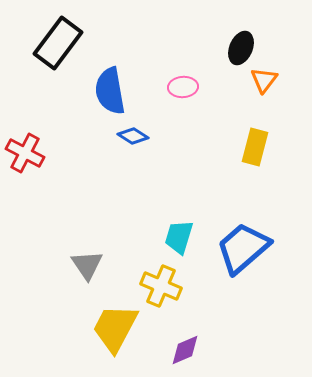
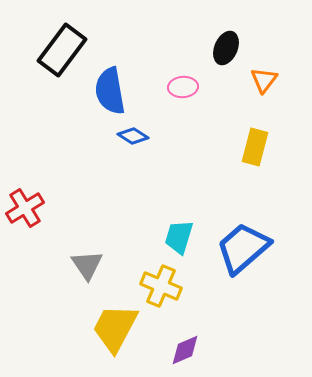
black rectangle: moved 4 px right, 7 px down
black ellipse: moved 15 px left
red cross: moved 55 px down; rotated 30 degrees clockwise
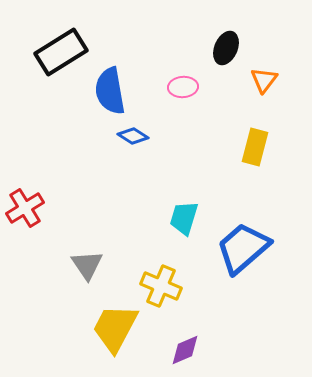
black rectangle: moved 1 px left, 2 px down; rotated 21 degrees clockwise
cyan trapezoid: moved 5 px right, 19 px up
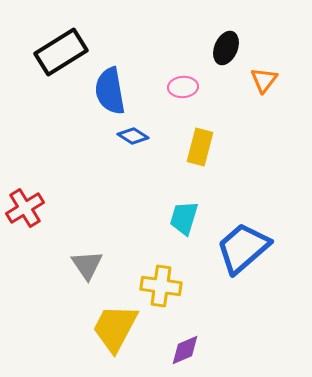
yellow rectangle: moved 55 px left
yellow cross: rotated 15 degrees counterclockwise
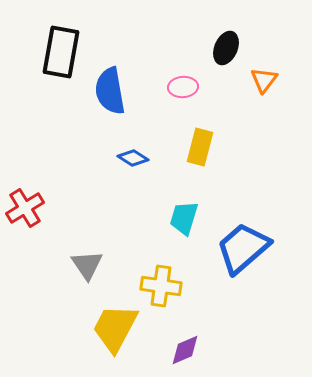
black rectangle: rotated 48 degrees counterclockwise
blue diamond: moved 22 px down
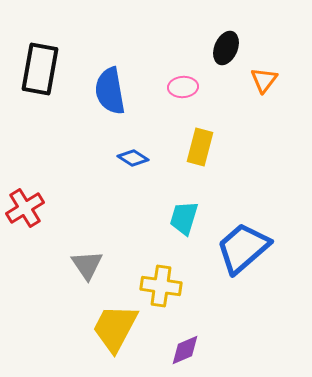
black rectangle: moved 21 px left, 17 px down
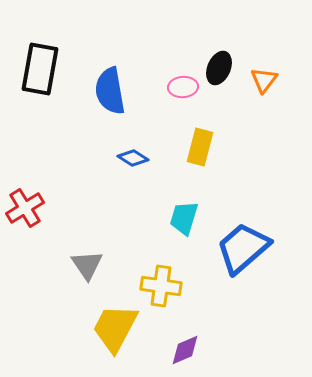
black ellipse: moved 7 px left, 20 px down
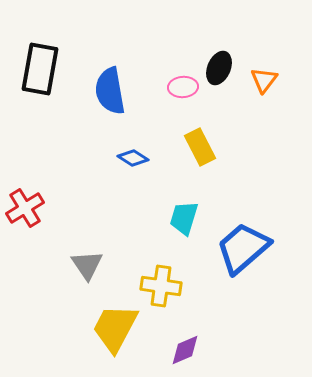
yellow rectangle: rotated 42 degrees counterclockwise
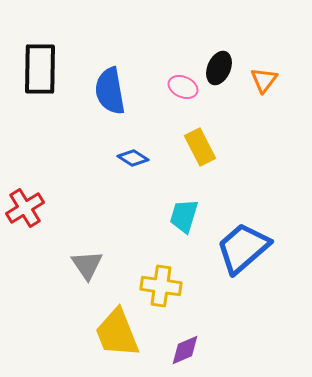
black rectangle: rotated 9 degrees counterclockwise
pink ellipse: rotated 28 degrees clockwise
cyan trapezoid: moved 2 px up
yellow trapezoid: moved 2 px right, 5 px down; rotated 50 degrees counterclockwise
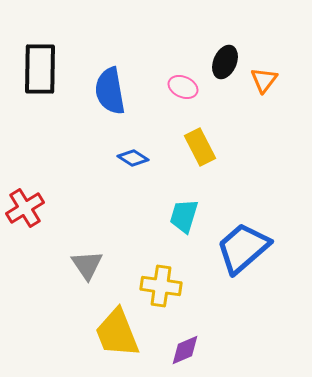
black ellipse: moved 6 px right, 6 px up
